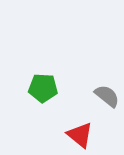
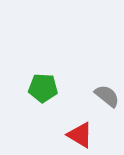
red triangle: rotated 8 degrees counterclockwise
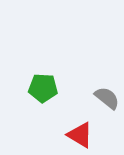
gray semicircle: moved 2 px down
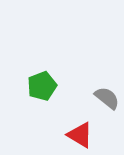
green pentagon: moved 1 px left, 2 px up; rotated 24 degrees counterclockwise
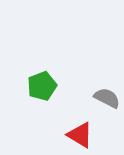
gray semicircle: rotated 12 degrees counterclockwise
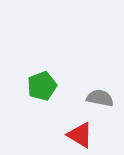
gray semicircle: moved 7 px left; rotated 16 degrees counterclockwise
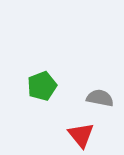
red triangle: moved 1 px right; rotated 20 degrees clockwise
